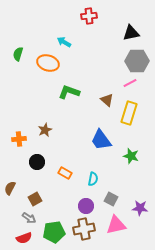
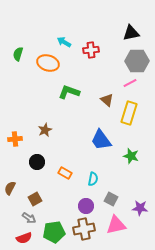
red cross: moved 2 px right, 34 px down
orange cross: moved 4 px left
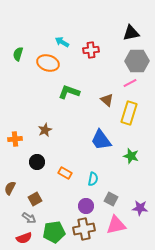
cyan arrow: moved 2 px left
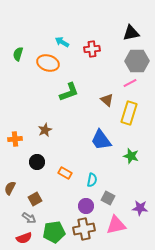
red cross: moved 1 px right, 1 px up
green L-shape: rotated 140 degrees clockwise
cyan semicircle: moved 1 px left, 1 px down
gray square: moved 3 px left, 1 px up
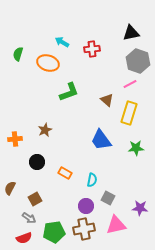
gray hexagon: moved 1 px right; rotated 20 degrees clockwise
pink line: moved 1 px down
green star: moved 5 px right, 8 px up; rotated 21 degrees counterclockwise
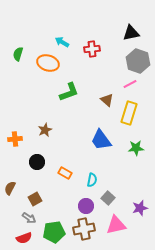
gray square: rotated 16 degrees clockwise
purple star: rotated 21 degrees counterclockwise
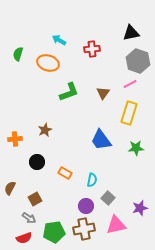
cyan arrow: moved 3 px left, 2 px up
brown triangle: moved 4 px left, 7 px up; rotated 24 degrees clockwise
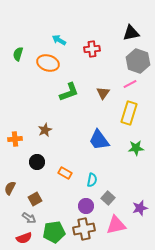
blue trapezoid: moved 2 px left
